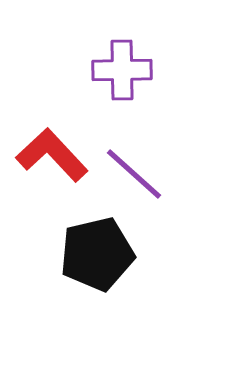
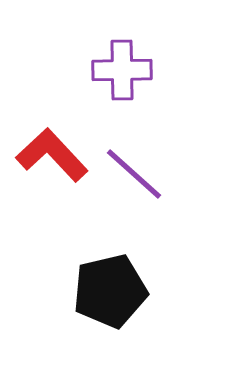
black pentagon: moved 13 px right, 37 px down
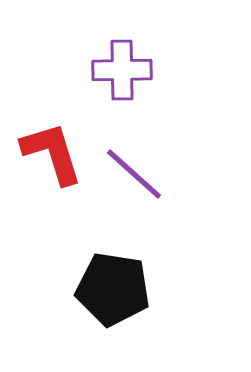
red L-shape: moved 2 px up; rotated 26 degrees clockwise
black pentagon: moved 3 px right, 2 px up; rotated 22 degrees clockwise
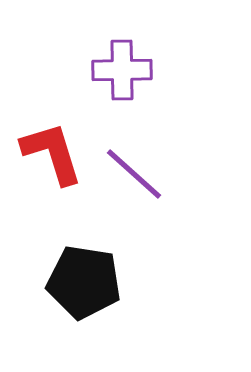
black pentagon: moved 29 px left, 7 px up
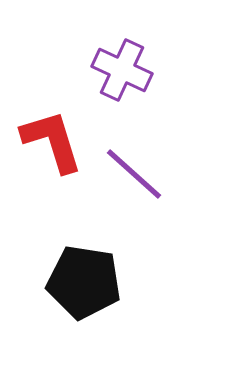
purple cross: rotated 26 degrees clockwise
red L-shape: moved 12 px up
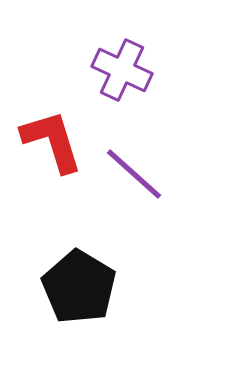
black pentagon: moved 5 px left, 5 px down; rotated 22 degrees clockwise
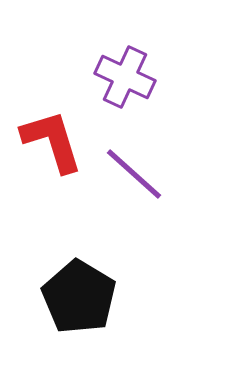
purple cross: moved 3 px right, 7 px down
black pentagon: moved 10 px down
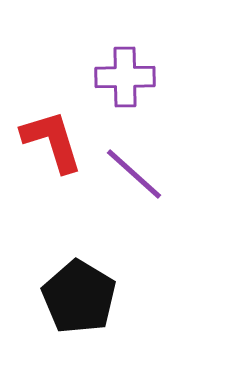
purple cross: rotated 26 degrees counterclockwise
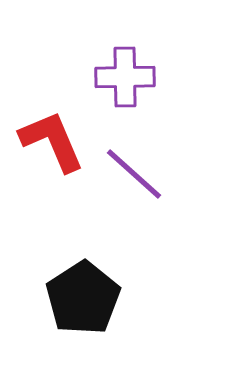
red L-shape: rotated 6 degrees counterclockwise
black pentagon: moved 4 px right, 1 px down; rotated 8 degrees clockwise
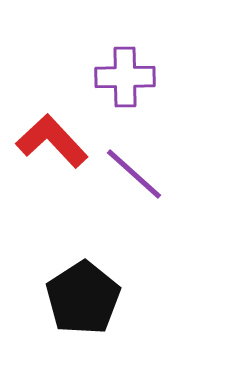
red L-shape: rotated 20 degrees counterclockwise
